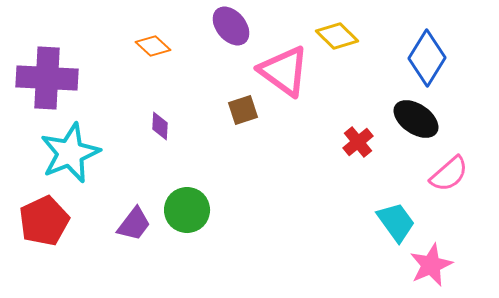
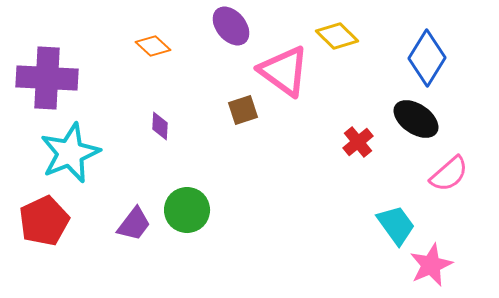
cyan trapezoid: moved 3 px down
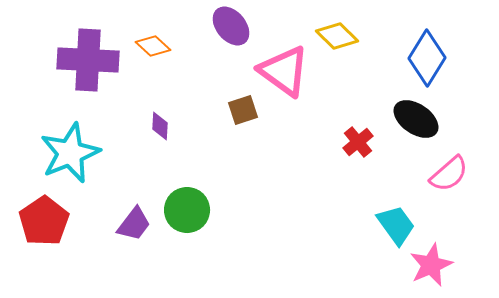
purple cross: moved 41 px right, 18 px up
red pentagon: rotated 9 degrees counterclockwise
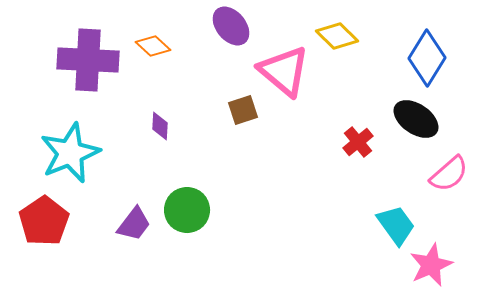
pink triangle: rotated 4 degrees clockwise
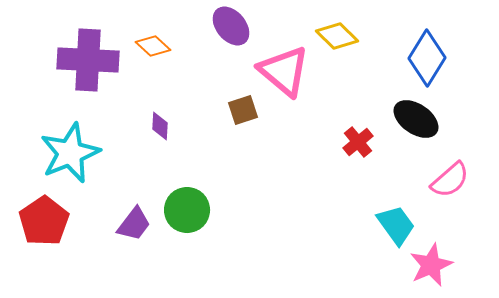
pink semicircle: moved 1 px right, 6 px down
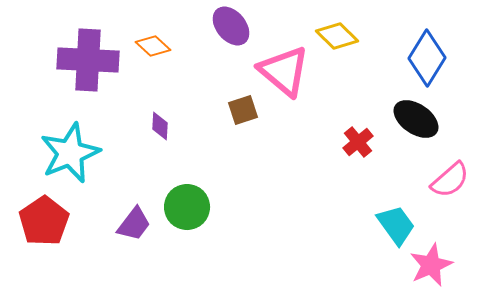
green circle: moved 3 px up
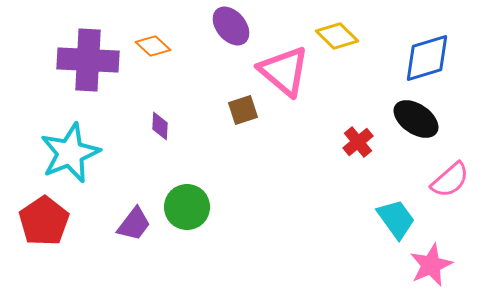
blue diamond: rotated 42 degrees clockwise
cyan trapezoid: moved 6 px up
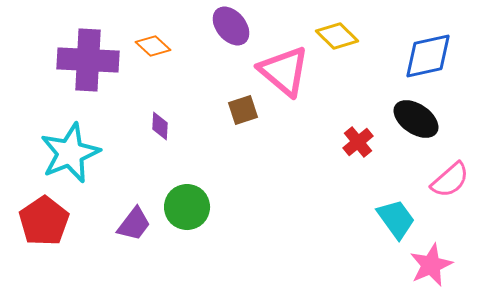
blue diamond: moved 1 px right, 2 px up; rotated 4 degrees clockwise
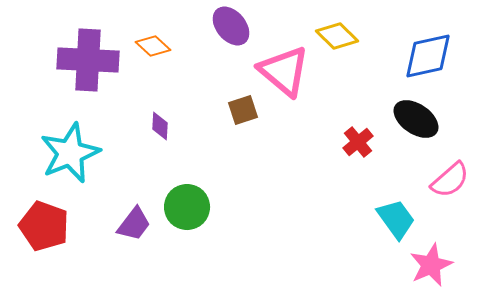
red pentagon: moved 5 px down; rotated 18 degrees counterclockwise
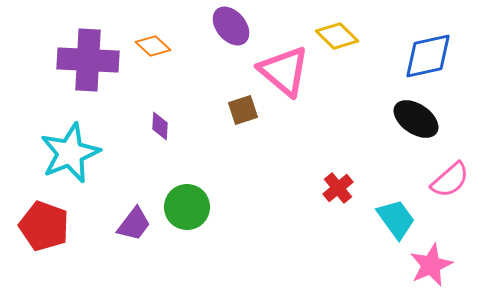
red cross: moved 20 px left, 46 px down
